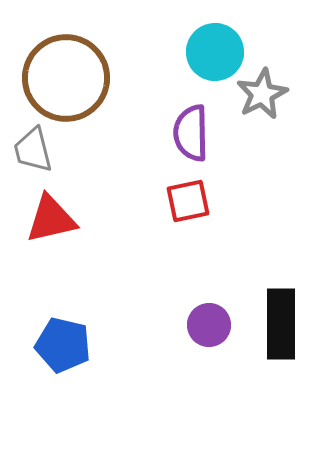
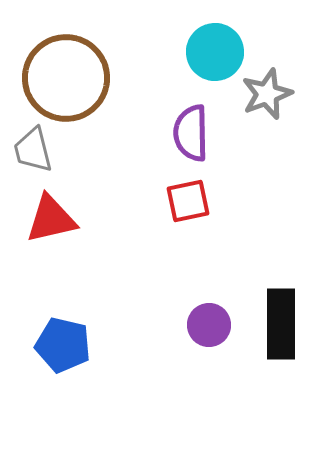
gray star: moved 5 px right; rotated 6 degrees clockwise
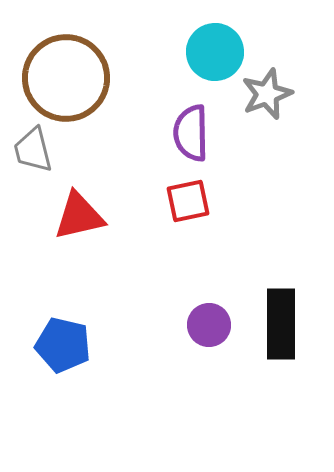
red triangle: moved 28 px right, 3 px up
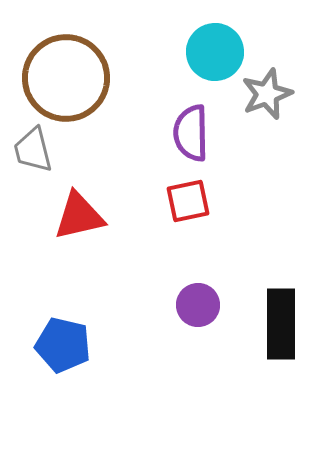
purple circle: moved 11 px left, 20 px up
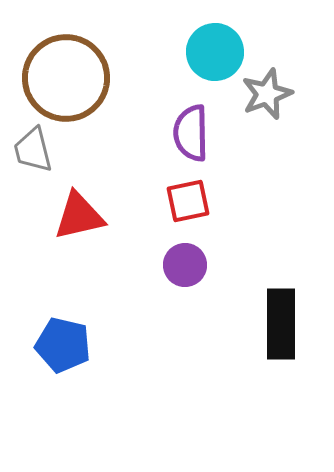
purple circle: moved 13 px left, 40 px up
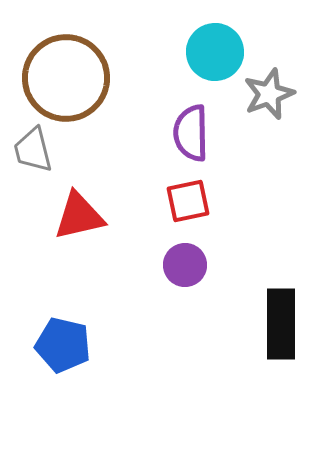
gray star: moved 2 px right
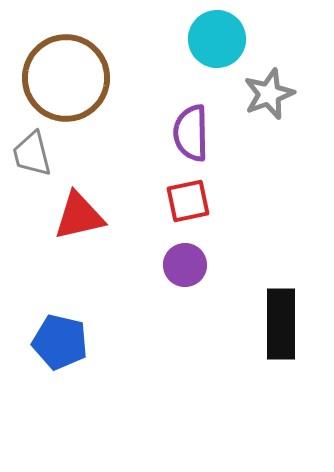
cyan circle: moved 2 px right, 13 px up
gray trapezoid: moved 1 px left, 4 px down
blue pentagon: moved 3 px left, 3 px up
